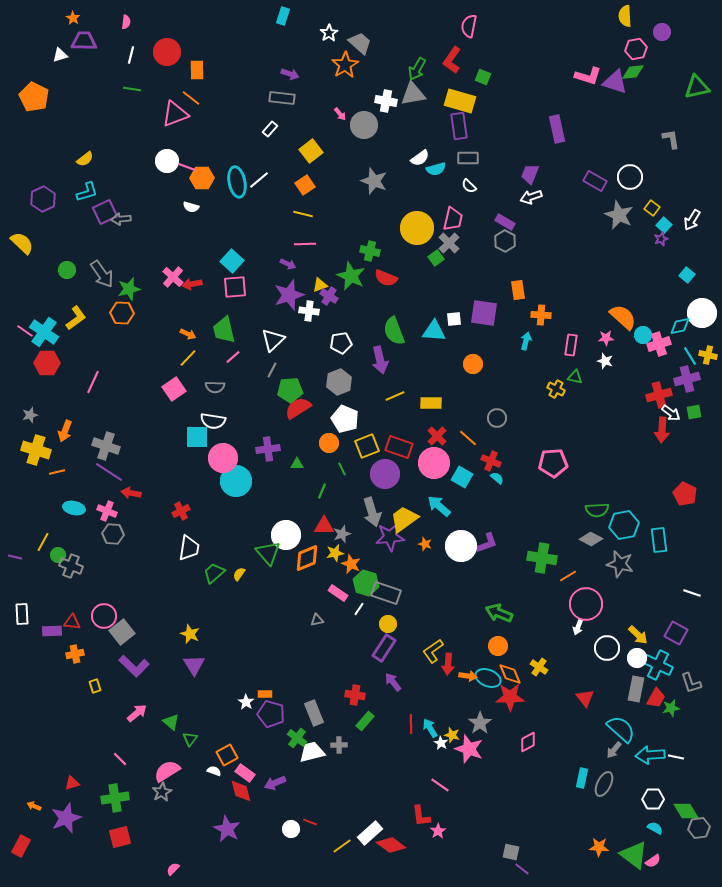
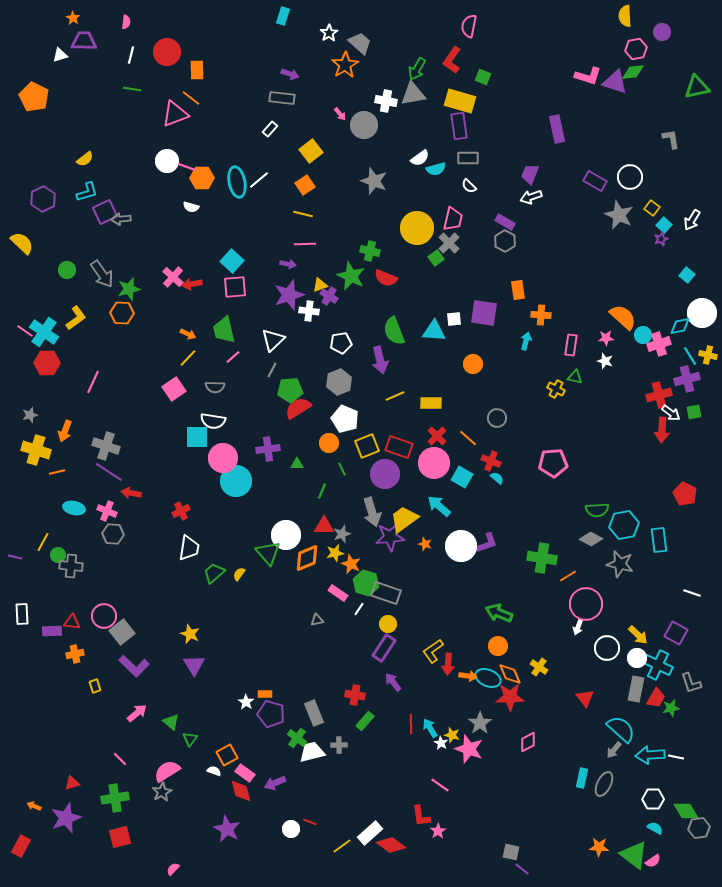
purple arrow at (288, 264): rotated 14 degrees counterclockwise
gray cross at (71, 566): rotated 15 degrees counterclockwise
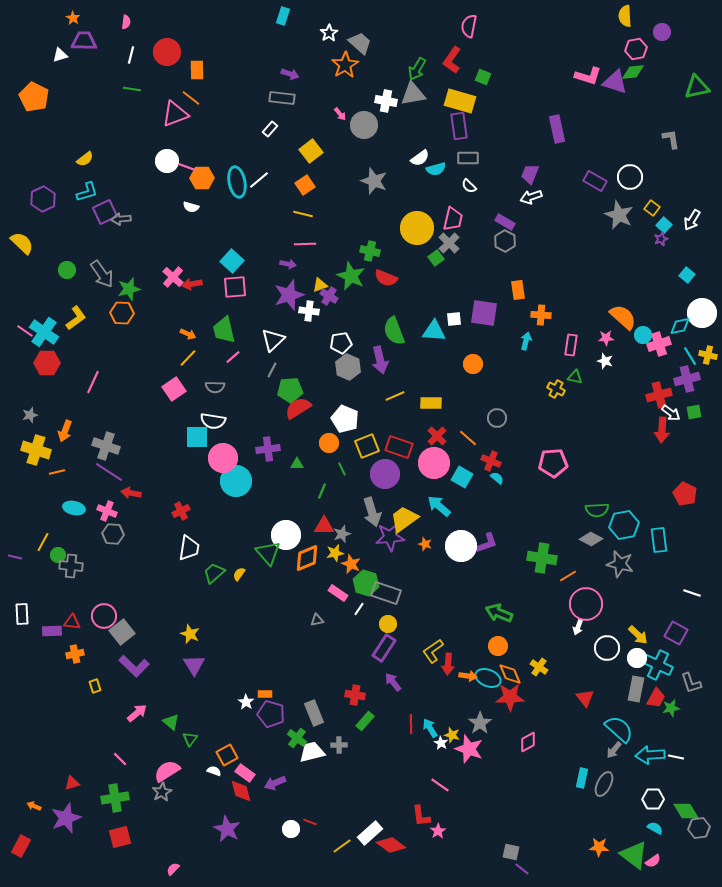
gray hexagon at (339, 382): moved 9 px right, 15 px up; rotated 15 degrees counterclockwise
cyan semicircle at (621, 729): moved 2 px left
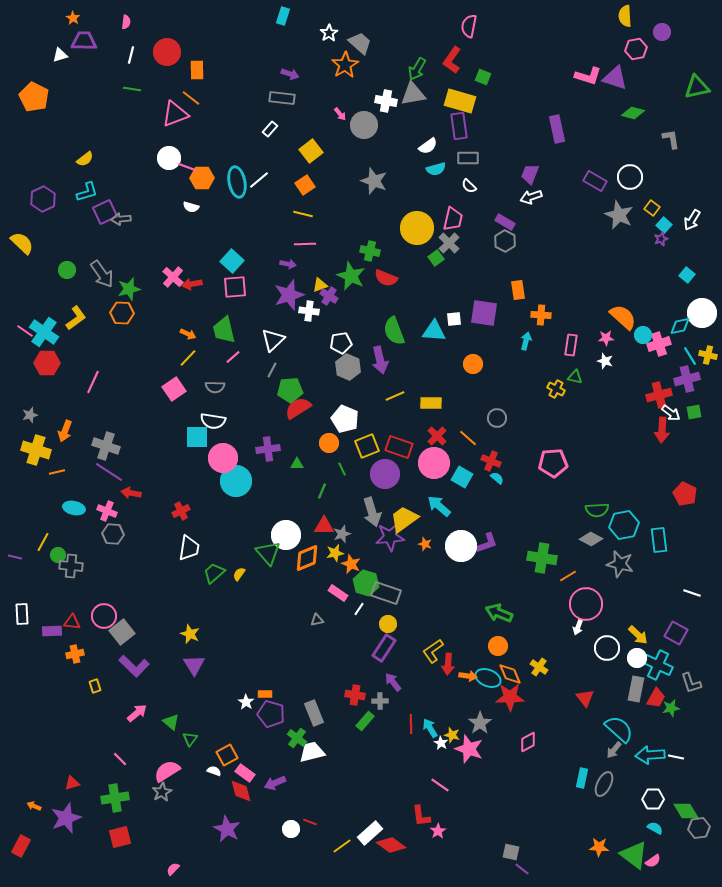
green diamond at (633, 72): moved 41 px down; rotated 20 degrees clockwise
purple triangle at (615, 82): moved 4 px up
white semicircle at (420, 158): moved 8 px right, 12 px up
white circle at (167, 161): moved 2 px right, 3 px up
gray cross at (339, 745): moved 41 px right, 44 px up
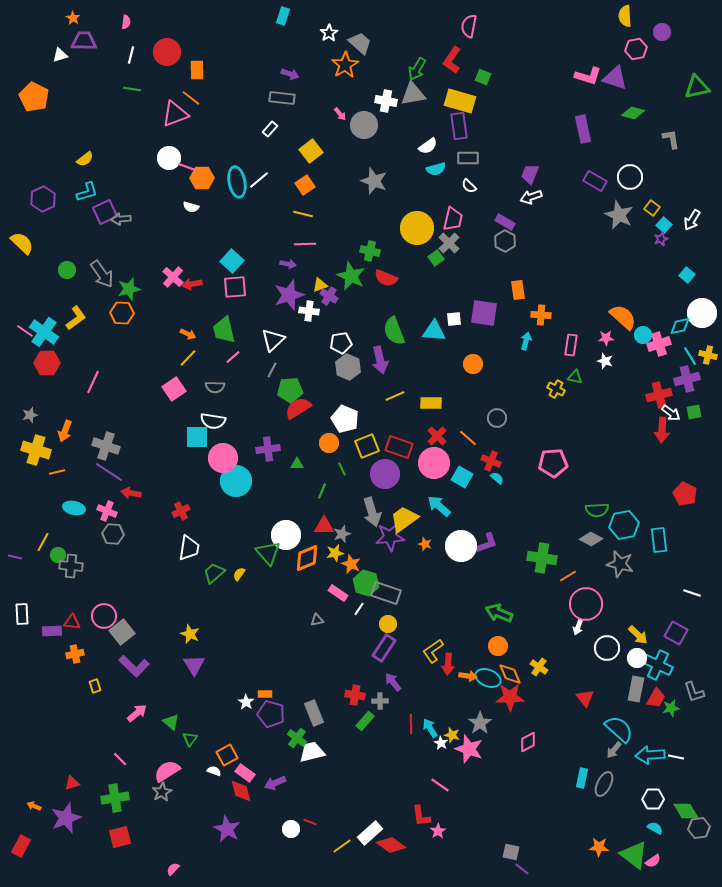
purple rectangle at (557, 129): moved 26 px right
gray L-shape at (691, 683): moved 3 px right, 9 px down
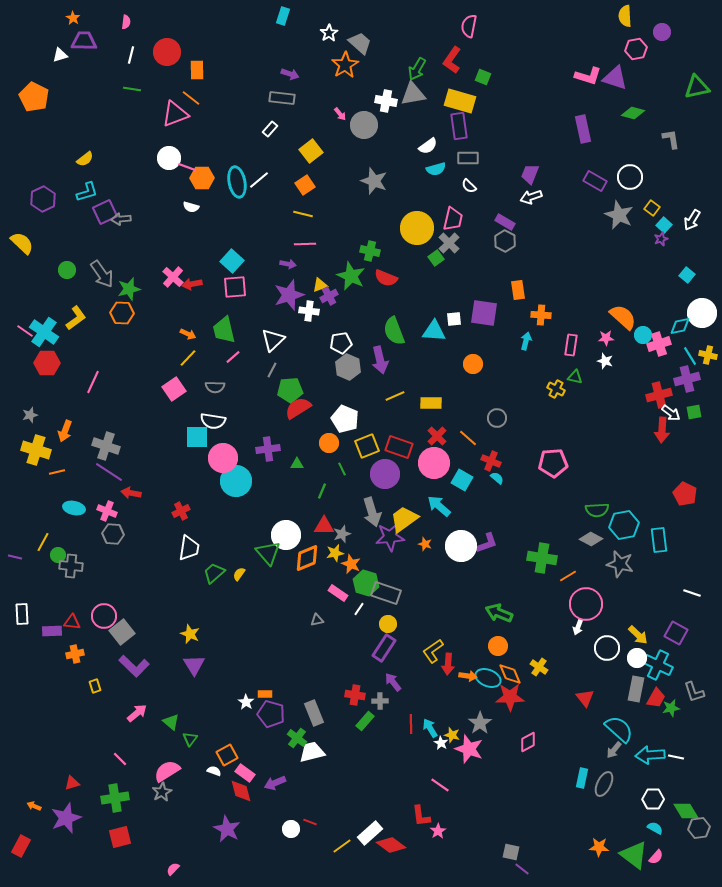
purple cross at (329, 296): rotated 30 degrees clockwise
cyan square at (462, 477): moved 3 px down
pink semicircle at (653, 861): moved 3 px right, 4 px up; rotated 14 degrees counterclockwise
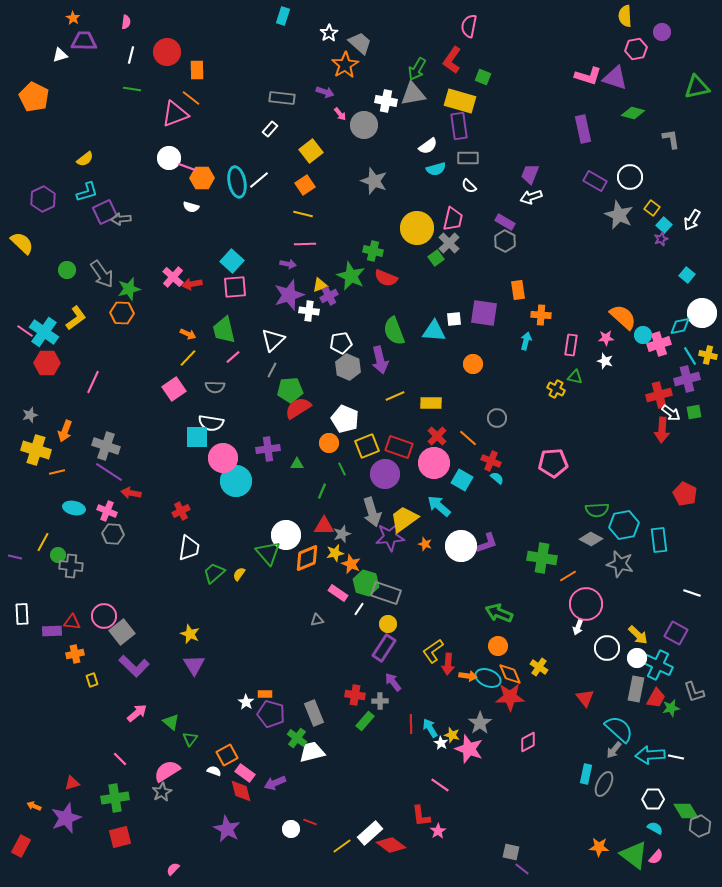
purple arrow at (290, 74): moved 35 px right, 18 px down
green cross at (370, 251): moved 3 px right
white semicircle at (213, 421): moved 2 px left, 2 px down
yellow rectangle at (95, 686): moved 3 px left, 6 px up
cyan rectangle at (582, 778): moved 4 px right, 4 px up
gray hexagon at (699, 828): moved 1 px right, 2 px up; rotated 15 degrees counterclockwise
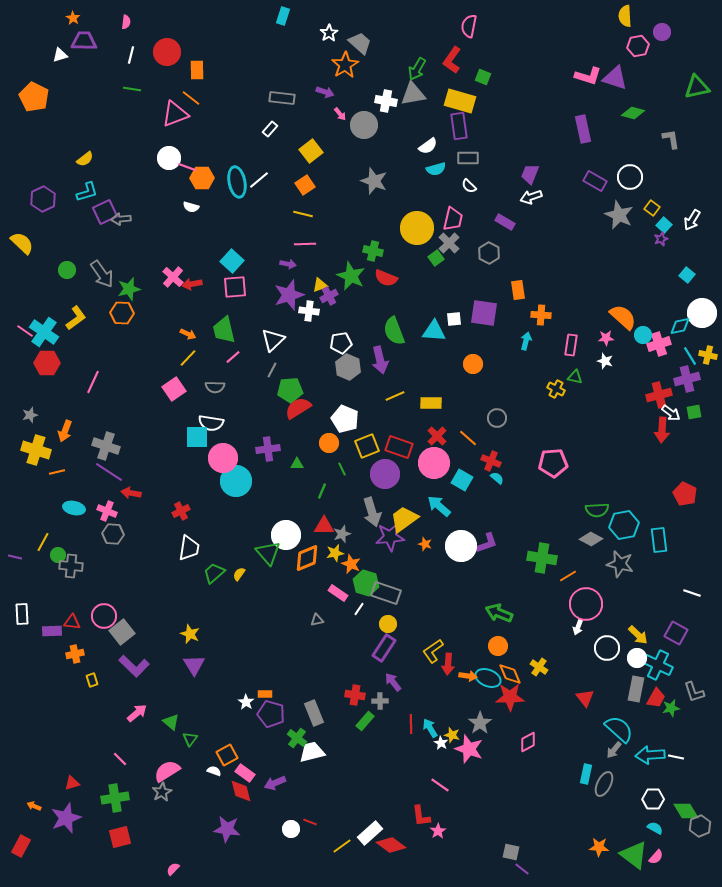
pink hexagon at (636, 49): moved 2 px right, 3 px up
gray hexagon at (505, 241): moved 16 px left, 12 px down
purple star at (227, 829): rotated 20 degrees counterclockwise
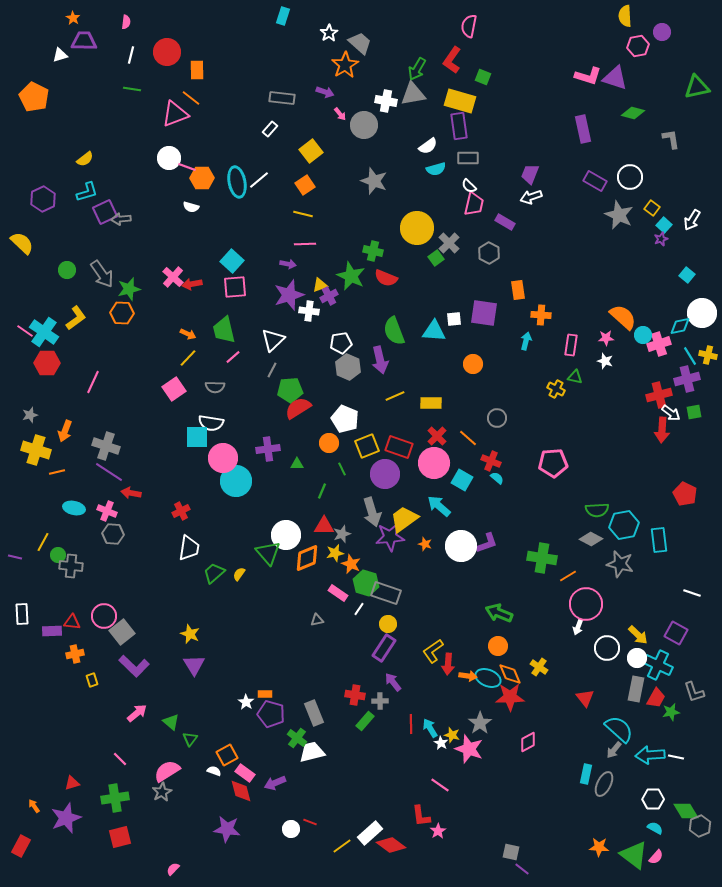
pink trapezoid at (453, 219): moved 21 px right, 15 px up
green star at (671, 708): moved 4 px down
orange arrow at (34, 806): rotated 32 degrees clockwise
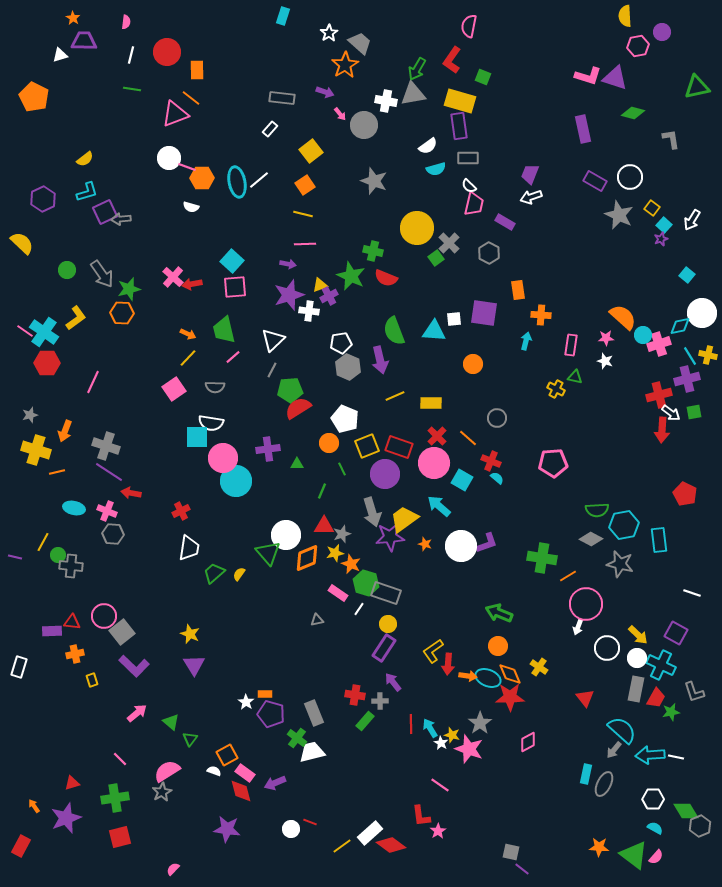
white rectangle at (22, 614): moved 3 px left, 53 px down; rotated 20 degrees clockwise
cyan cross at (658, 665): moved 3 px right
cyan semicircle at (619, 729): moved 3 px right, 1 px down
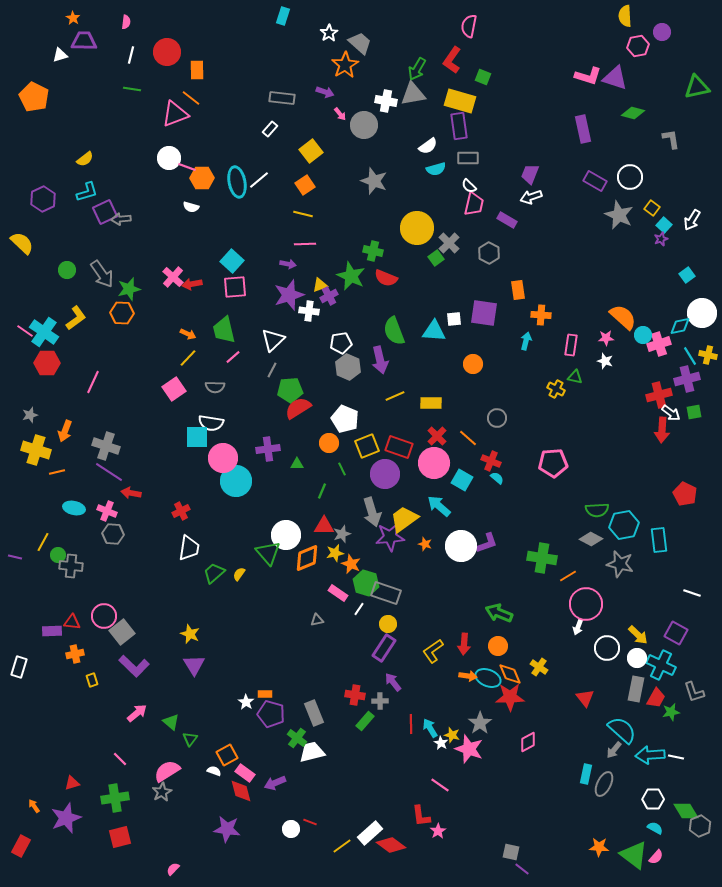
purple rectangle at (505, 222): moved 2 px right, 2 px up
cyan square at (687, 275): rotated 14 degrees clockwise
red arrow at (448, 664): moved 16 px right, 20 px up
